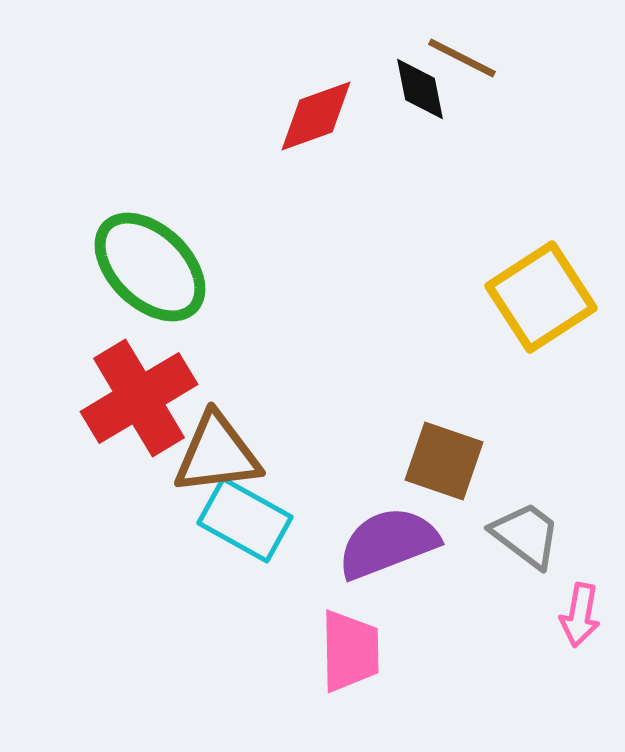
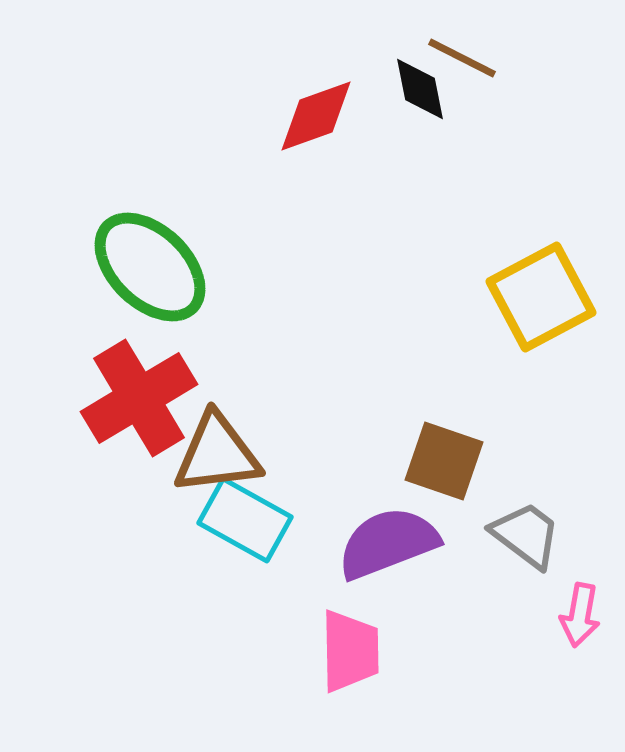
yellow square: rotated 5 degrees clockwise
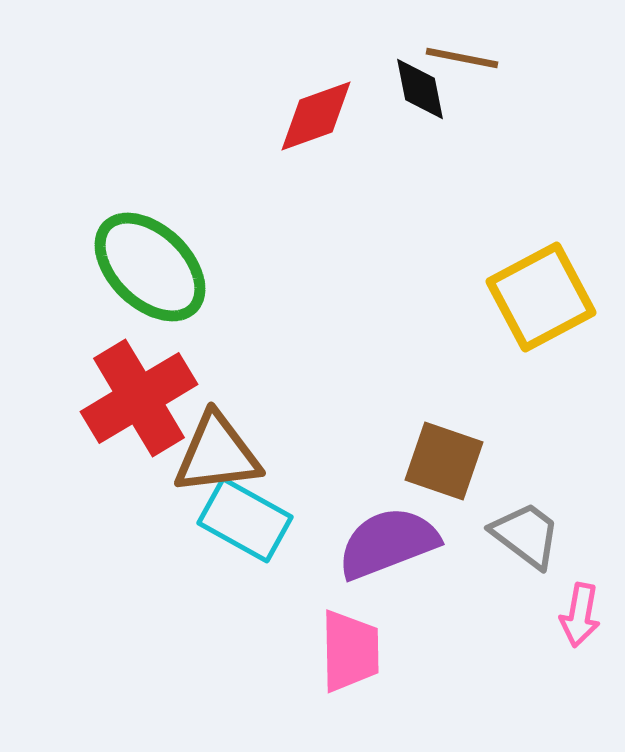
brown line: rotated 16 degrees counterclockwise
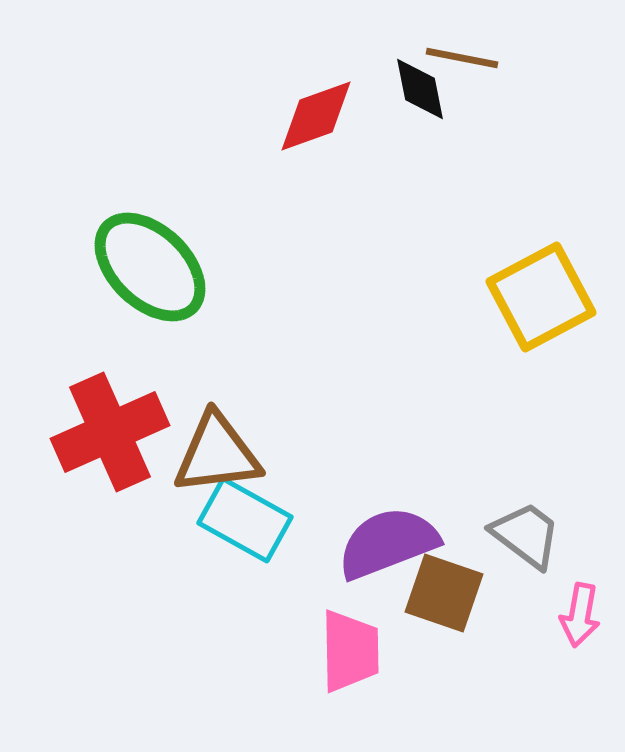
red cross: moved 29 px left, 34 px down; rotated 7 degrees clockwise
brown square: moved 132 px down
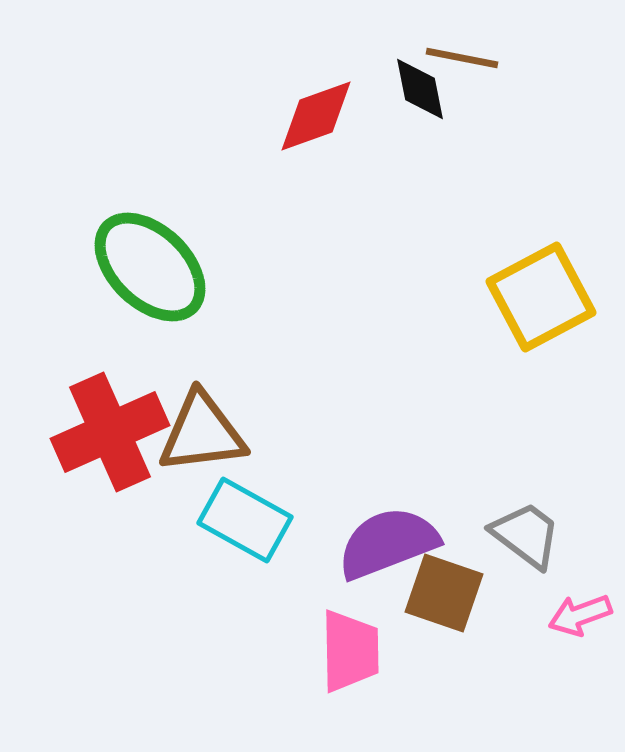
brown triangle: moved 15 px left, 21 px up
pink arrow: rotated 60 degrees clockwise
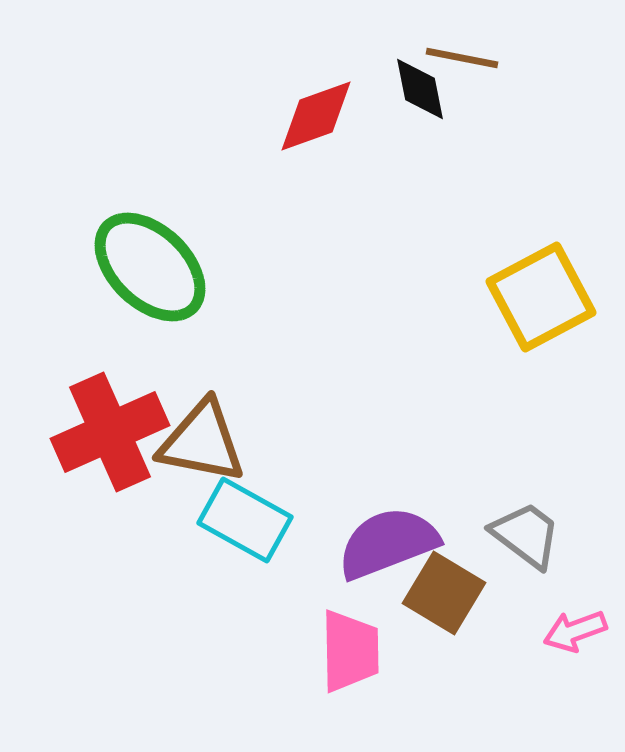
brown triangle: moved 9 px down; rotated 18 degrees clockwise
brown square: rotated 12 degrees clockwise
pink arrow: moved 5 px left, 16 px down
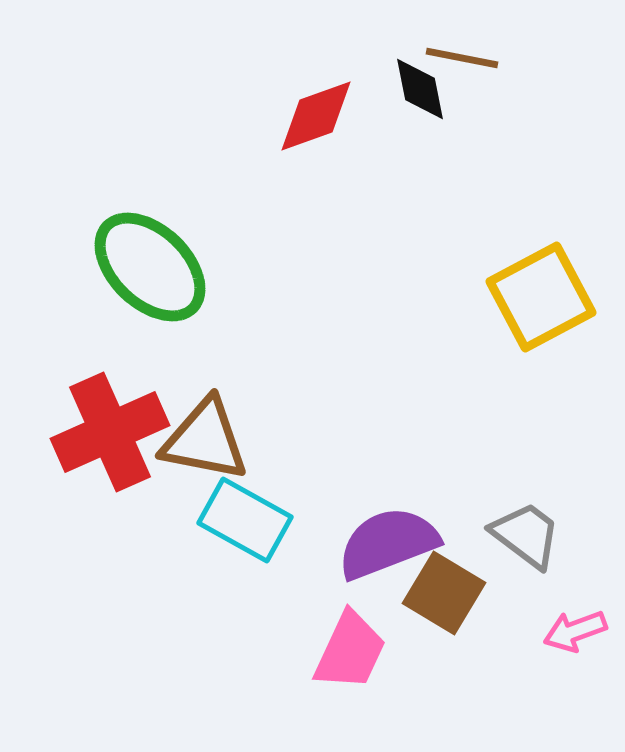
brown triangle: moved 3 px right, 2 px up
pink trapezoid: rotated 26 degrees clockwise
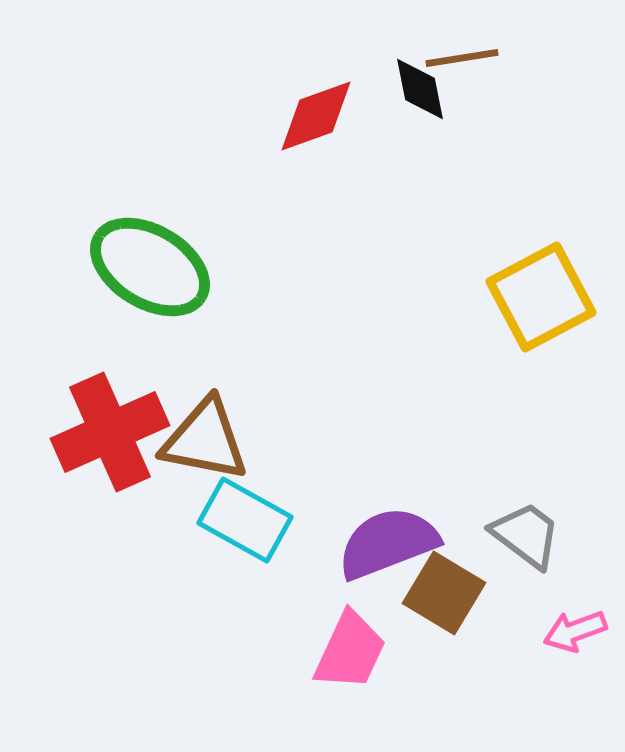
brown line: rotated 20 degrees counterclockwise
green ellipse: rotated 13 degrees counterclockwise
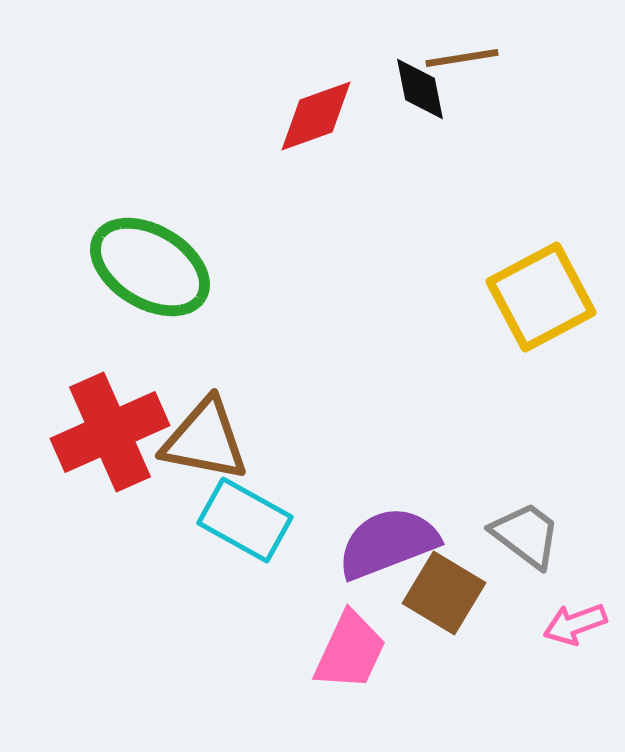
pink arrow: moved 7 px up
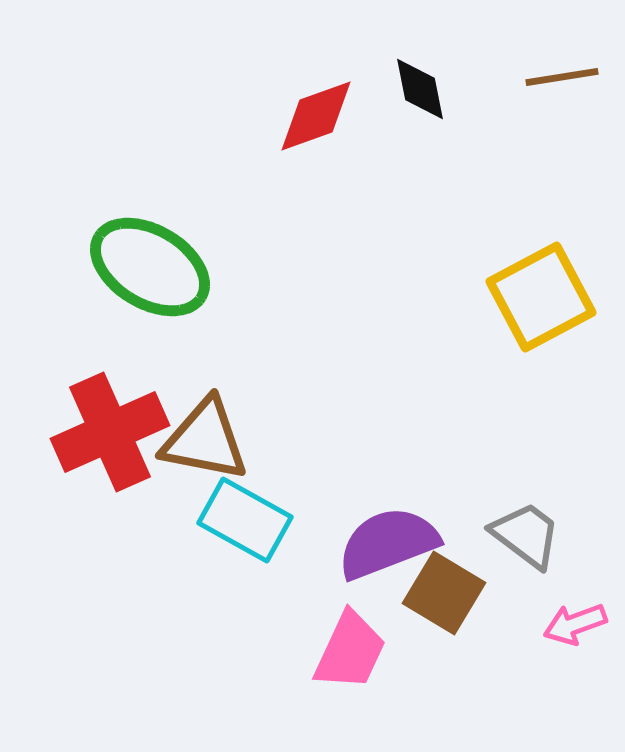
brown line: moved 100 px right, 19 px down
